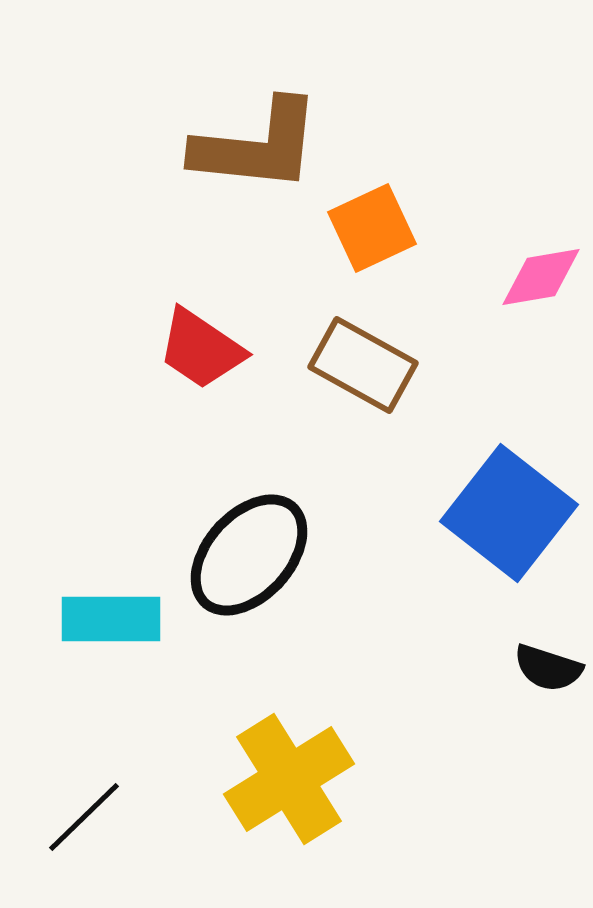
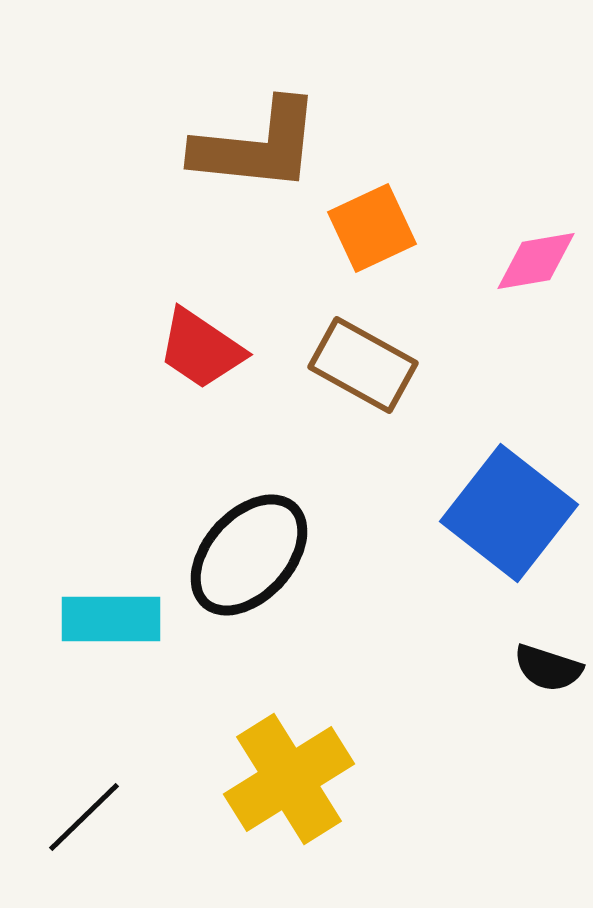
pink diamond: moved 5 px left, 16 px up
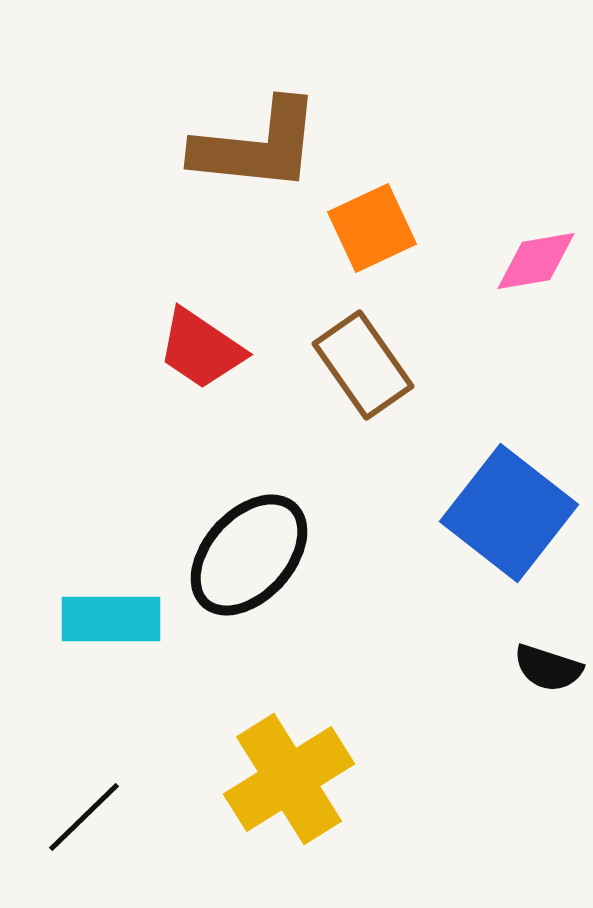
brown rectangle: rotated 26 degrees clockwise
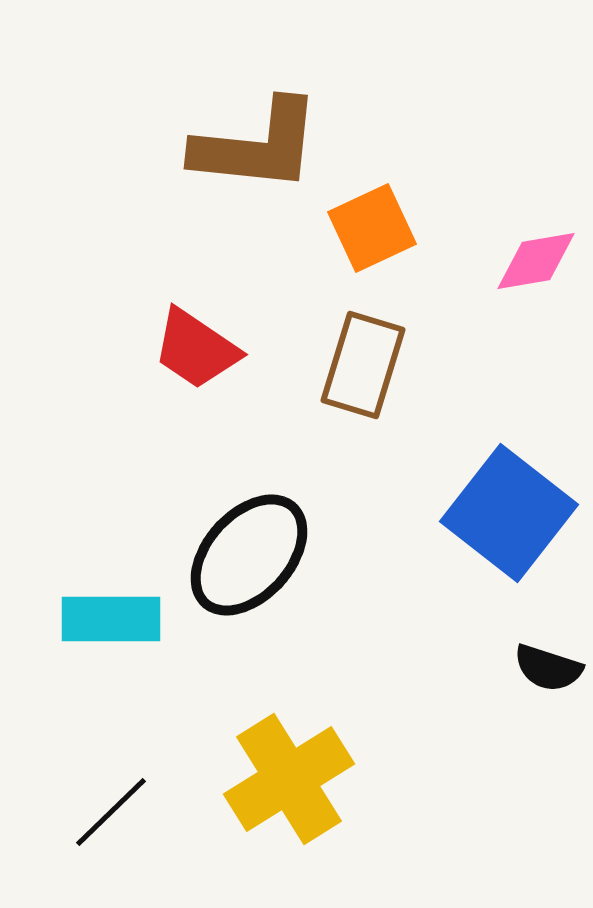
red trapezoid: moved 5 px left
brown rectangle: rotated 52 degrees clockwise
black line: moved 27 px right, 5 px up
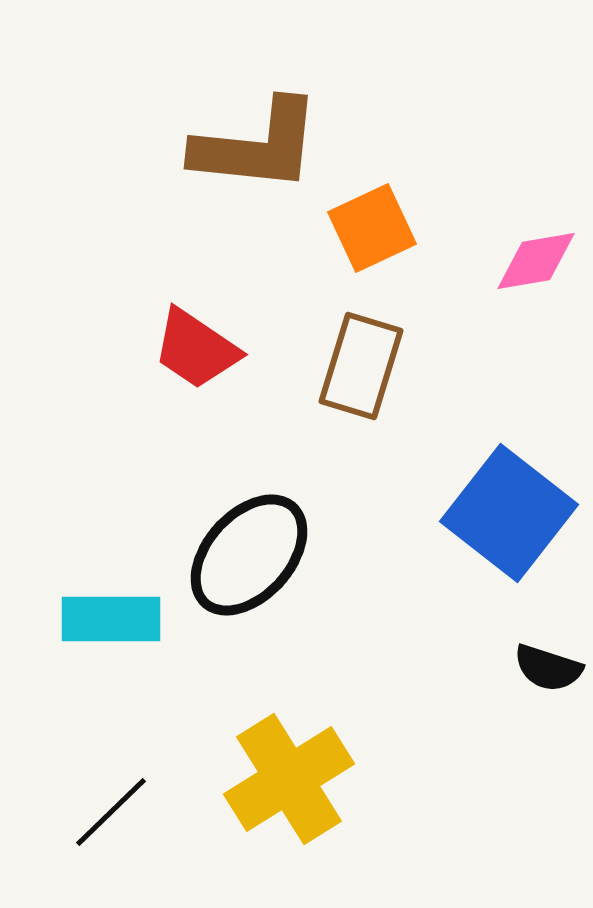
brown rectangle: moved 2 px left, 1 px down
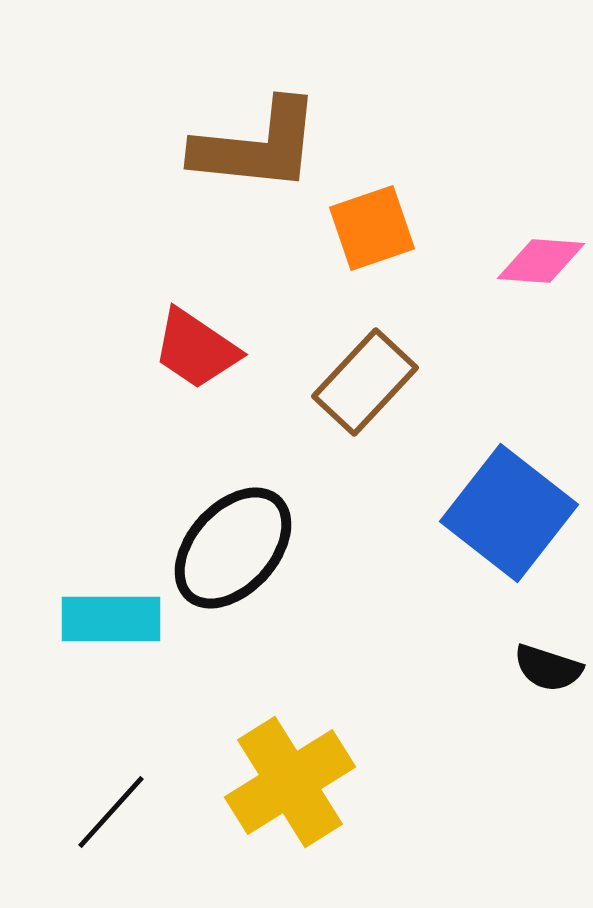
orange square: rotated 6 degrees clockwise
pink diamond: moved 5 px right; rotated 14 degrees clockwise
brown rectangle: moved 4 px right, 16 px down; rotated 26 degrees clockwise
black ellipse: moved 16 px left, 7 px up
yellow cross: moved 1 px right, 3 px down
black line: rotated 4 degrees counterclockwise
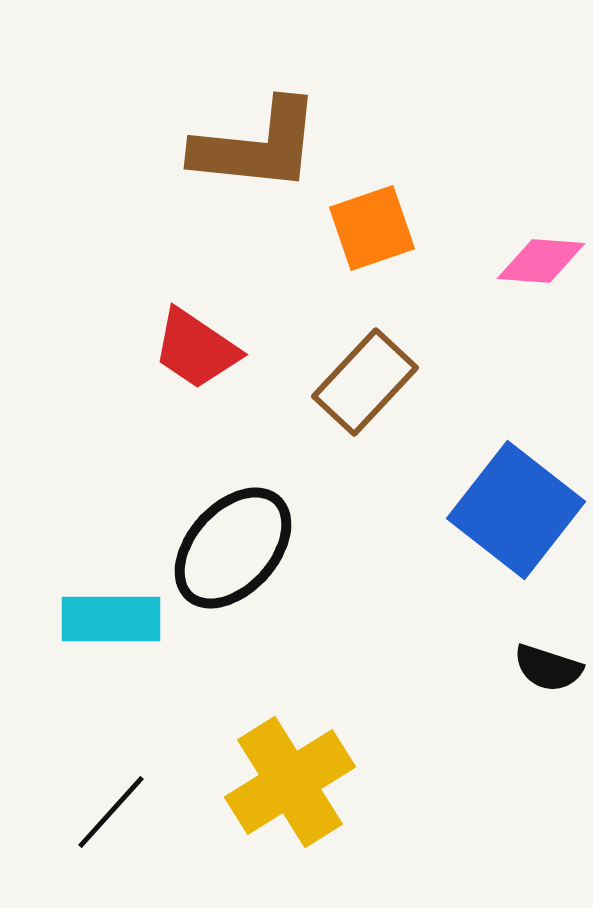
blue square: moved 7 px right, 3 px up
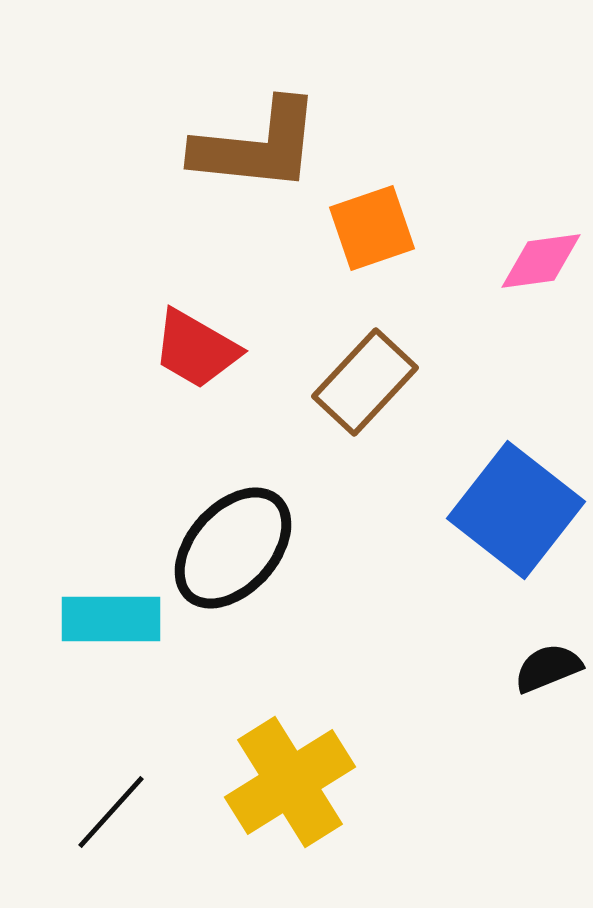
pink diamond: rotated 12 degrees counterclockwise
red trapezoid: rotated 4 degrees counterclockwise
black semicircle: rotated 140 degrees clockwise
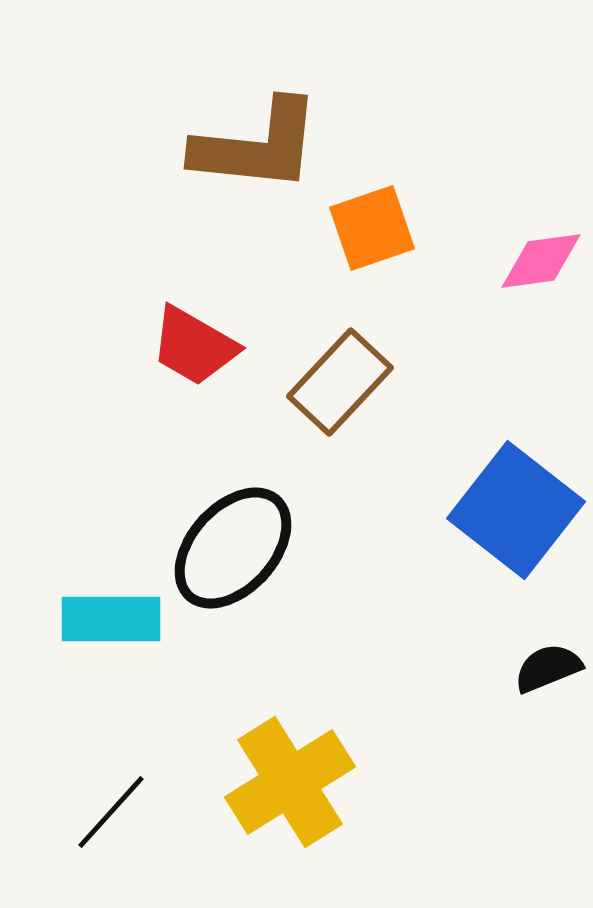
red trapezoid: moved 2 px left, 3 px up
brown rectangle: moved 25 px left
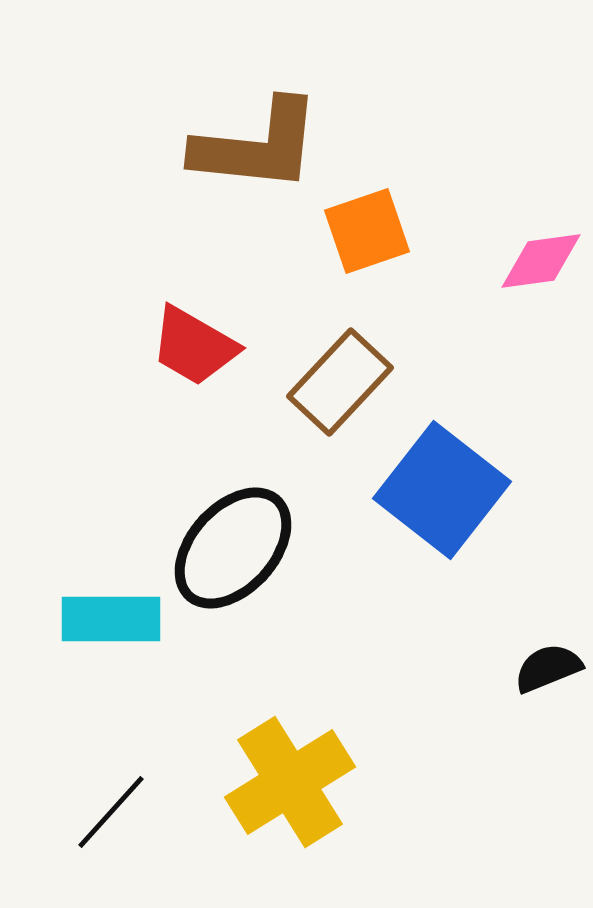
orange square: moved 5 px left, 3 px down
blue square: moved 74 px left, 20 px up
